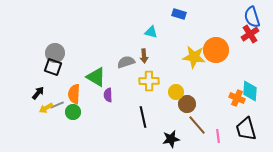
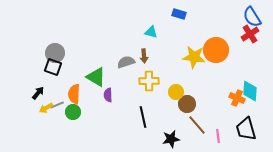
blue semicircle: rotated 15 degrees counterclockwise
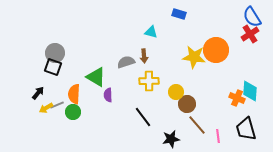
black line: rotated 25 degrees counterclockwise
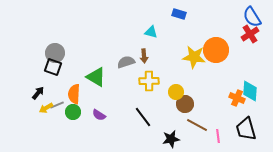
purple semicircle: moved 9 px left, 20 px down; rotated 56 degrees counterclockwise
brown circle: moved 2 px left
brown line: rotated 20 degrees counterclockwise
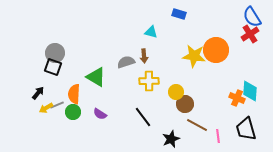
yellow star: moved 1 px up
purple semicircle: moved 1 px right, 1 px up
black star: rotated 12 degrees counterclockwise
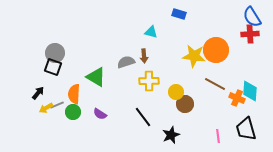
red cross: rotated 30 degrees clockwise
brown line: moved 18 px right, 41 px up
black star: moved 4 px up
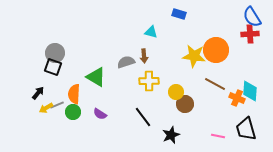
pink line: rotated 72 degrees counterclockwise
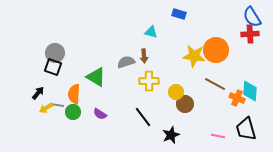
gray line: rotated 32 degrees clockwise
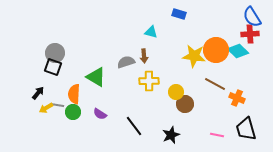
cyan diamond: moved 12 px left, 40 px up; rotated 50 degrees counterclockwise
black line: moved 9 px left, 9 px down
pink line: moved 1 px left, 1 px up
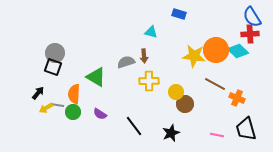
black star: moved 2 px up
